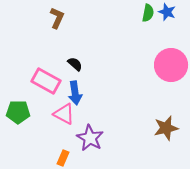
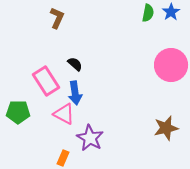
blue star: moved 4 px right; rotated 18 degrees clockwise
pink rectangle: rotated 28 degrees clockwise
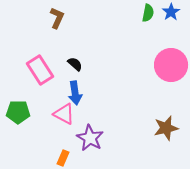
pink rectangle: moved 6 px left, 11 px up
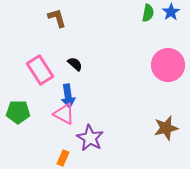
brown L-shape: rotated 40 degrees counterclockwise
pink circle: moved 3 px left
blue arrow: moved 7 px left, 3 px down
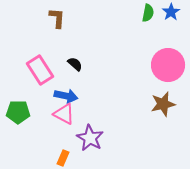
brown L-shape: rotated 20 degrees clockwise
blue arrow: moved 2 px left; rotated 70 degrees counterclockwise
brown star: moved 3 px left, 24 px up
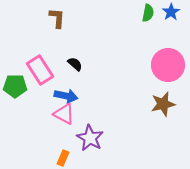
green pentagon: moved 3 px left, 26 px up
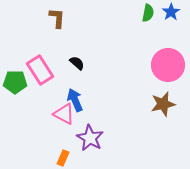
black semicircle: moved 2 px right, 1 px up
green pentagon: moved 4 px up
blue arrow: moved 9 px right, 4 px down; rotated 125 degrees counterclockwise
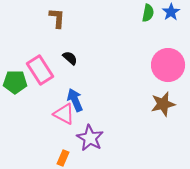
black semicircle: moved 7 px left, 5 px up
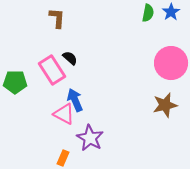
pink circle: moved 3 px right, 2 px up
pink rectangle: moved 12 px right
brown star: moved 2 px right, 1 px down
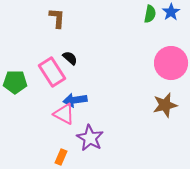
green semicircle: moved 2 px right, 1 px down
pink rectangle: moved 2 px down
blue arrow: rotated 75 degrees counterclockwise
orange rectangle: moved 2 px left, 1 px up
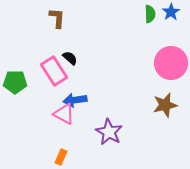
green semicircle: rotated 12 degrees counterclockwise
pink rectangle: moved 2 px right, 1 px up
purple star: moved 19 px right, 6 px up
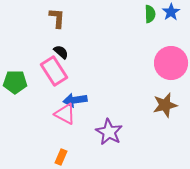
black semicircle: moved 9 px left, 6 px up
pink triangle: moved 1 px right
